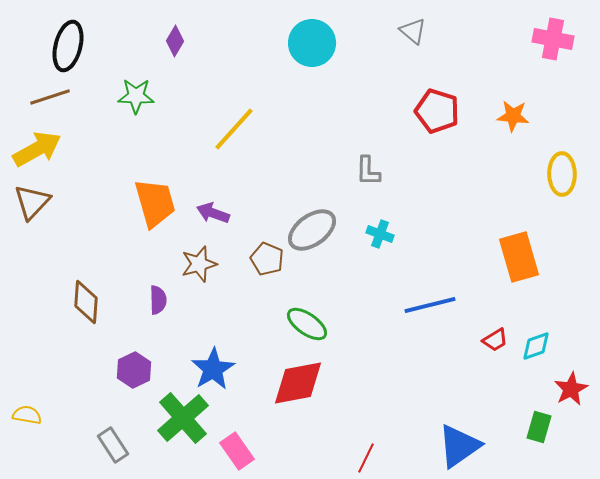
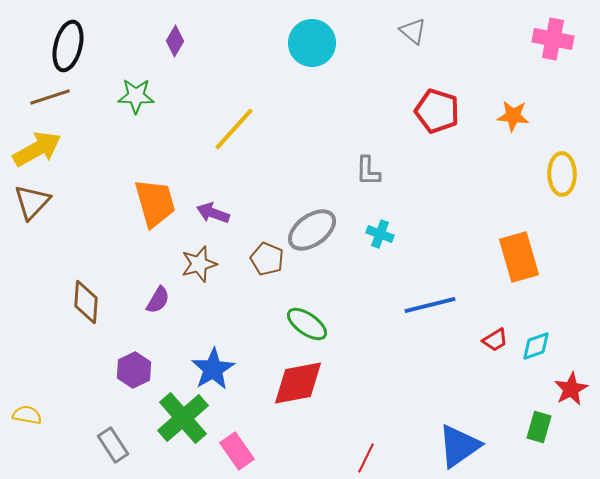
purple semicircle: rotated 32 degrees clockwise
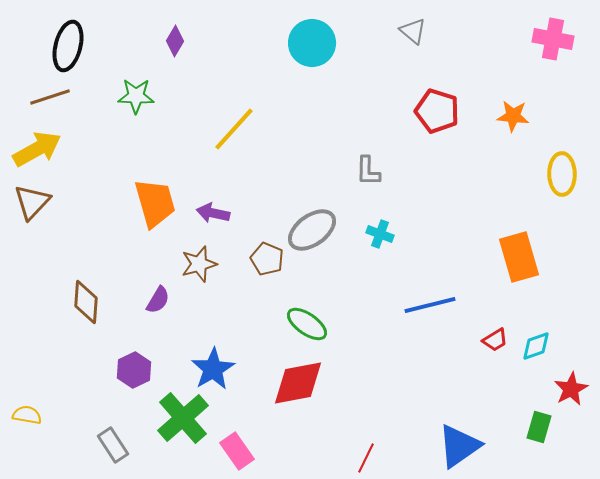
purple arrow: rotated 8 degrees counterclockwise
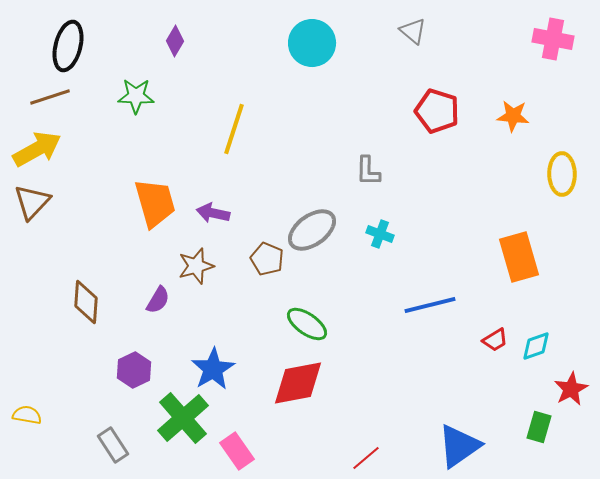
yellow line: rotated 24 degrees counterclockwise
brown star: moved 3 px left, 2 px down
red line: rotated 24 degrees clockwise
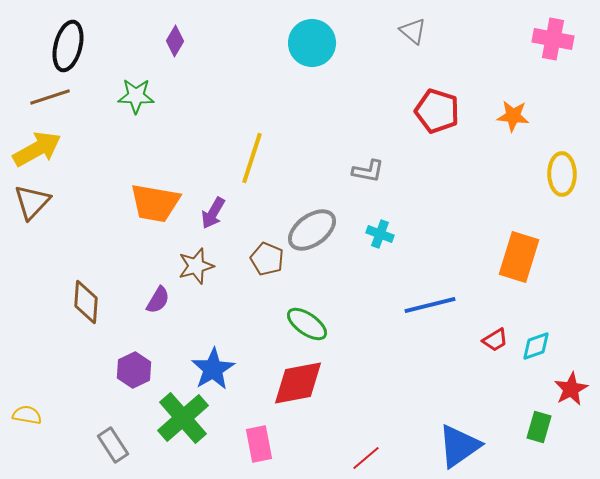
yellow line: moved 18 px right, 29 px down
gray L-shape: rotated 80 degrees counterclockwise
orange trapezoid: rotated 116 degrees clockwise
purple arrow: rotated 72 degrees counterclockwise
orange rectangle: rotated 33 degrees clockwise
pink rectangle: moved 22 px right, 7 px up; rotated 24 degrees clockwise
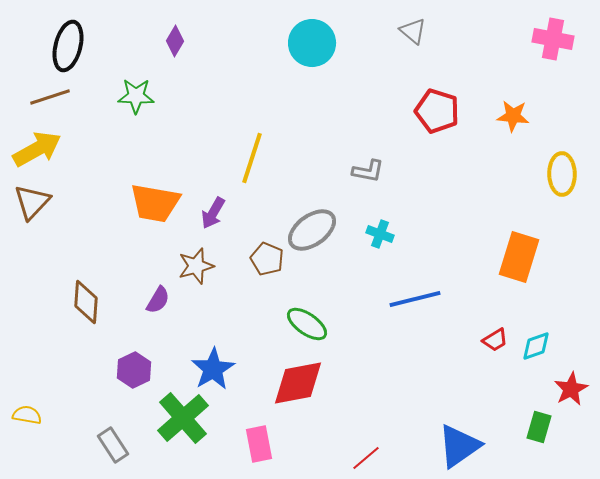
blue line: moved 15 px left, 6 px up
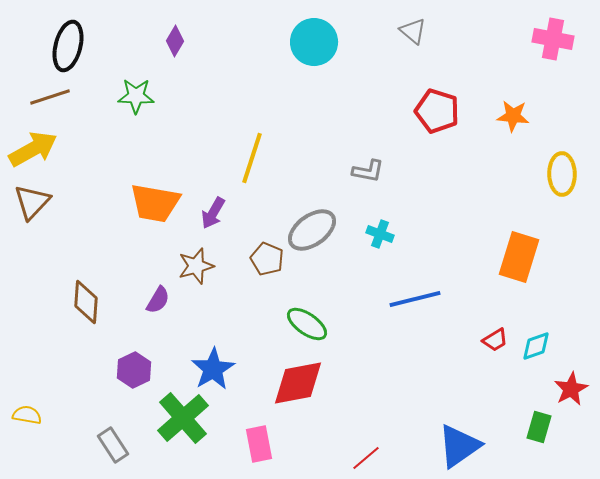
cyan circle: moved 2 px right, 1 px up
yellow arrow: moved 4 px left
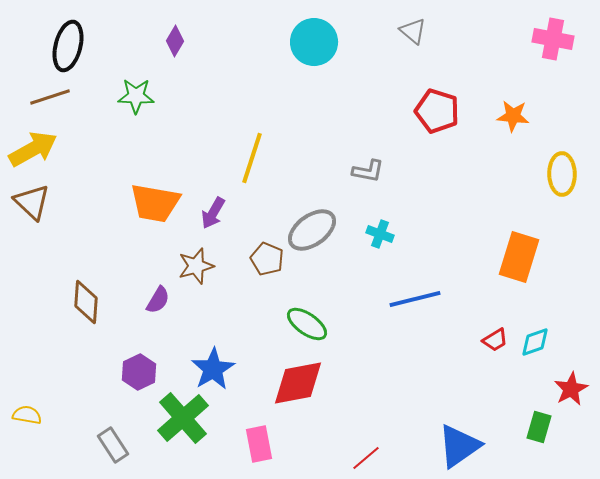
brown triangle: rotated 30 degrees counterclockwise
cyan diamond: moved 1 px left, 4 px up
purple hexagon: moved 5 px right, 2 px down
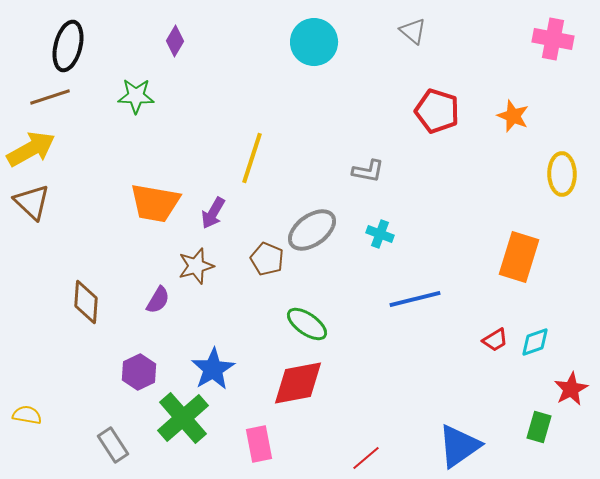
orange star: rotated 16 degrees clockwise
yellow arrow: moved 2 px left
